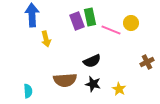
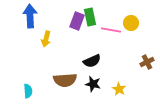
blue arrow: moved 2 px left, 1 px down
purple rectangle: rotated 42 degrees clockwise
pink line: rotated 12 degrees counterclockwise
yellow arrow: rotated 28 degrees clockwise
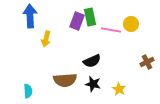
yellow circle: moved 1 px down
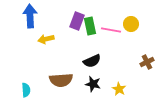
green rectangle: moved 9 px down
yellow arrow: rotated 63 degrees clockwise
brown semicircle: moved 4 px left
cyan semicircle: moved 2 px left, 1 px up
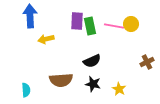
purple rectangle: rotated 18 degrees counterclockwise
pink line: moved 3 px right, 4 px up
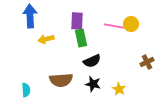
green rectangle: moved 9 px left, 12 px down
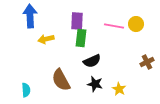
yellow circle: moved 5 px right
green rectangle: rotated 18 degrees clockwise
brown semicircle: rotated 65 degrees clockwise
black star: moved 2 px right
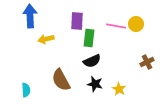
pink line: moved 2 px right
green rectangle: moved 8 px right
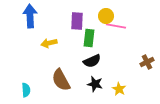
yellow circle: moved 30 px left, 8 px up
yellow arrow: moved 3 px right, 4 px down
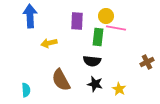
pink line: moved 2 px down
green rectangle: moved 9 px right, 1 px up
black semicircle: rotated 30 degrees clockwise
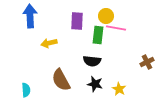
green rectangle: moved 2 px up
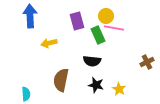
purple rectangle: rotated 18 degrees counterclockwise
pink line: moved 2 px left
green rectangle: rotated 30 degrees counterclockwise
brown semicircle: rotated 40 degrees clockwise
black star: moved 1 px right, 1 px down
cyan semicircle: moved 4 px down
